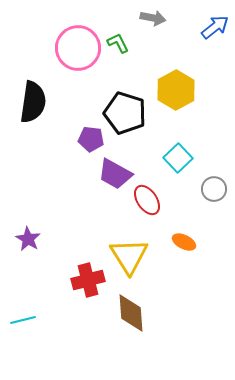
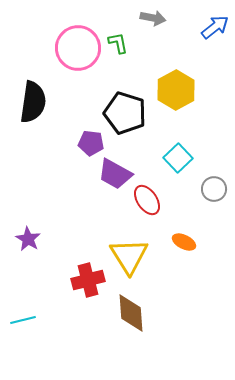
green L-shape: rotated 15 degrees clockwise
purple pentagon: moved 4 px down
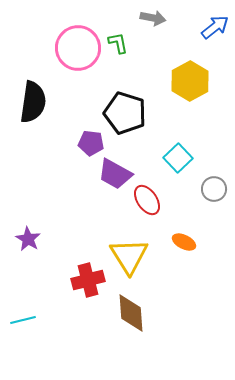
yellow hexagon: moved 14 px right, 9 px up
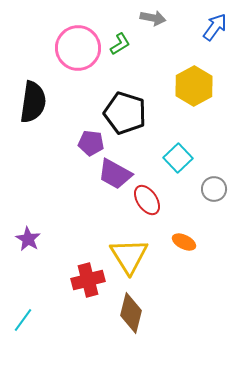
blue arrow: rotated 16 degrees counterclockwise
green L-shape: moved 2 px right, 1 px down; rotated 70 degrees clockwise
yellow hexagon: moved 4 px right, 5 px down
brown diamond: rotated 18 degrees clockwise
cyan line: rotated 40 degrees counterclockwise
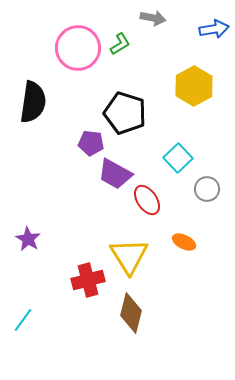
blue arrow: moved 1 px left, 2 px down; rotated 44 degrees clockwise
gray circle: moved 7 px left
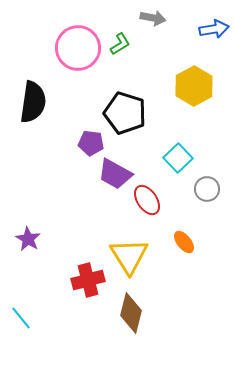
orange ellipse: rotated 25 degrees clockwise
cyan line: moved 2 px left, 2 px up; rotated 75 degrees counterclockwise
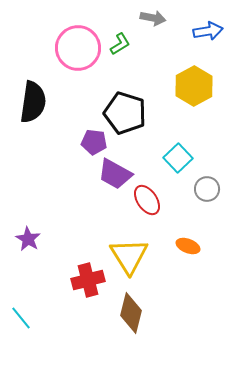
blue arrow: moved 6 px left, 2 px down
purple pentagon: moved 3 px right, 1 px up
orange ellipse: moved 4 px right, 4 px down; rotated 30 degrees counterclockwise
